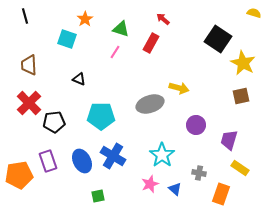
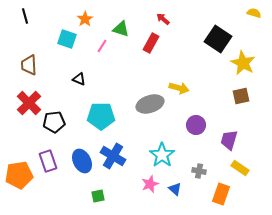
pink line: moved 13 px left, 6 px up
gray cross: moved 2 px up
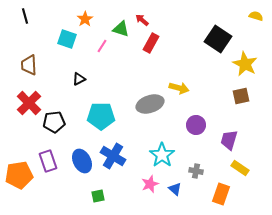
yellow semicircle: moved 2 px right, 3 px down
red arrow: moved 21 px left, 1 px down
yellow star: moved 2 px right, 1 px down
black triangle: rotated 48 degrees counterclockwise
gray cross: moved 3 px left
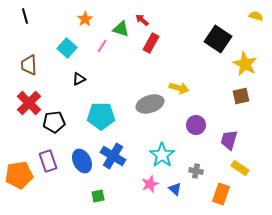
cyan square: moved 9 px down; rotated 24 degrees clockwise
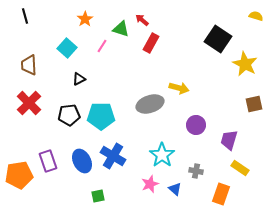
brown square: moved 13 px right, 8 px down
black pentagon: moved 15 px right, 7 px up
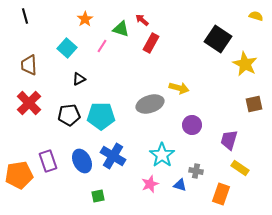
purple circle: moved 4 px left
blue triangle: moved 5 px right, 4 px up; rotated 24 degrees counterclockwise
